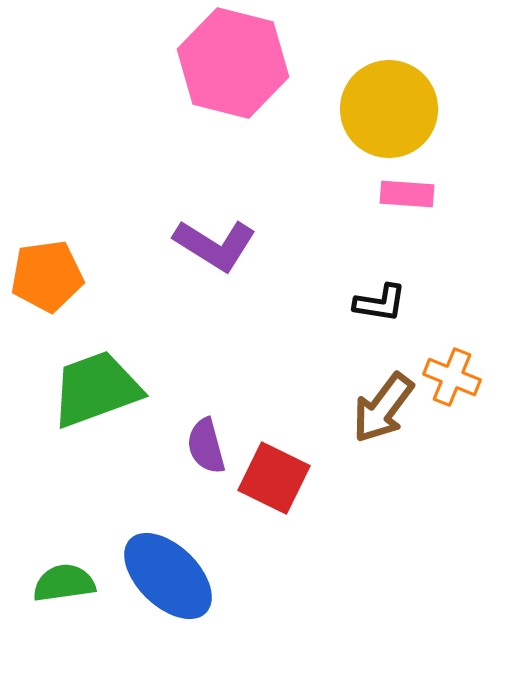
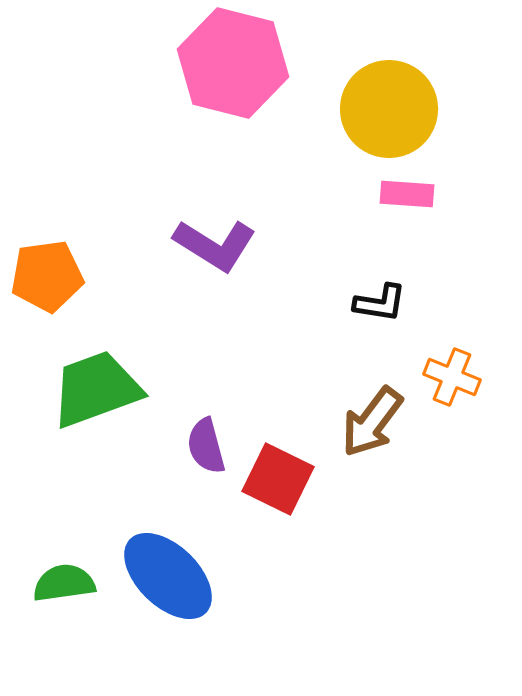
brown arrow: moved 11 px left, 14 px down
red square: moved 4 px right, 1 px down
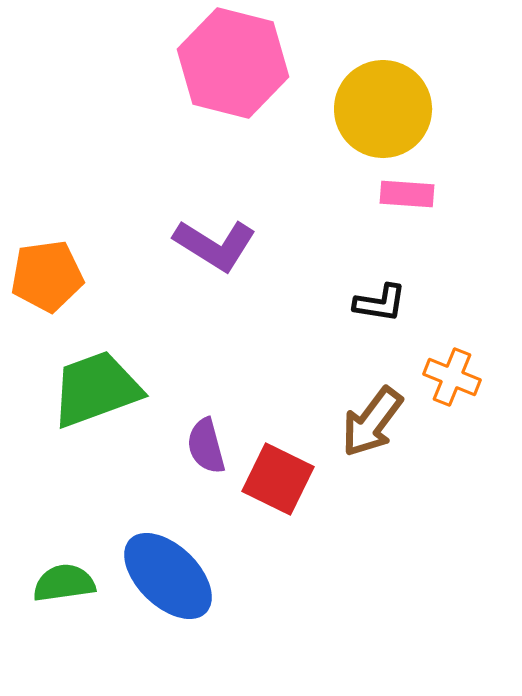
yellow circle: moved 6 px left
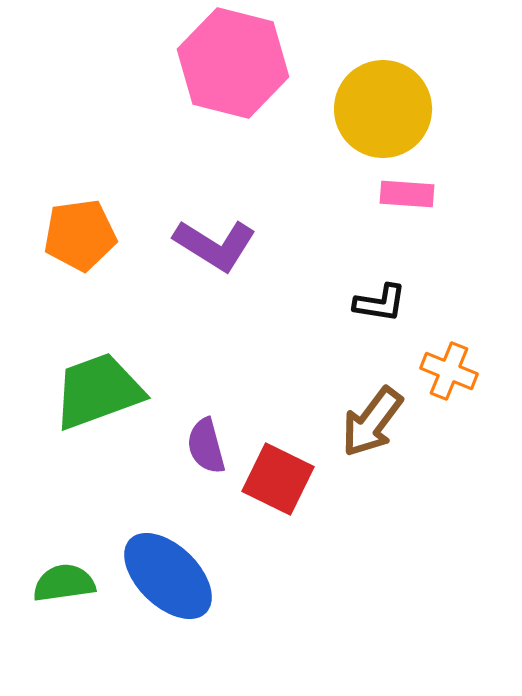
orange pentagon: moved 33 px right, 41 px up
orange cross: moved 3 px left, 6 px up
green trapezoid: moved 2 px right, 2 px down
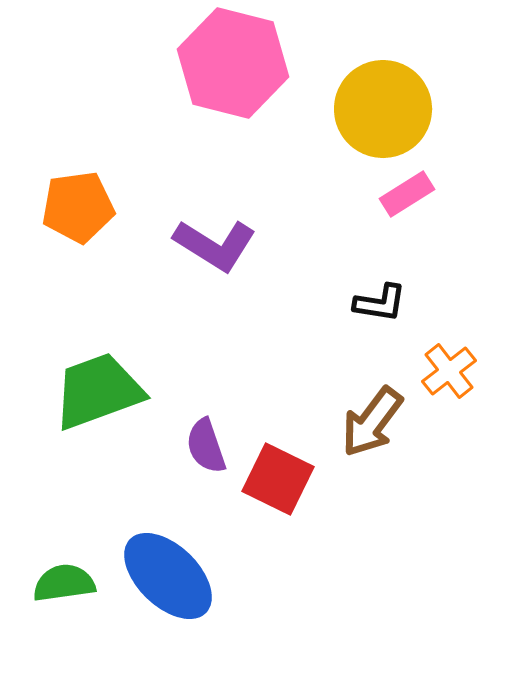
pink rectangle: rotated 36 degrees counterclockwise
orange pentagon: moved 2 px left, 28 px up
orange cross: rotated 30 degrees clockwise
purple semicircle: rotated 4 degrees counterclockwise
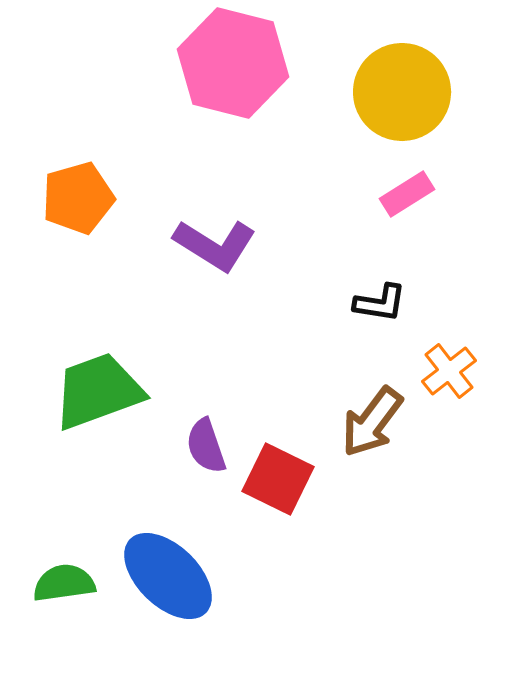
yellow circle: moved 19 px right, 17 px up
orange pentagon: moved 9 px up; rotated 8 degrees counterclockwise
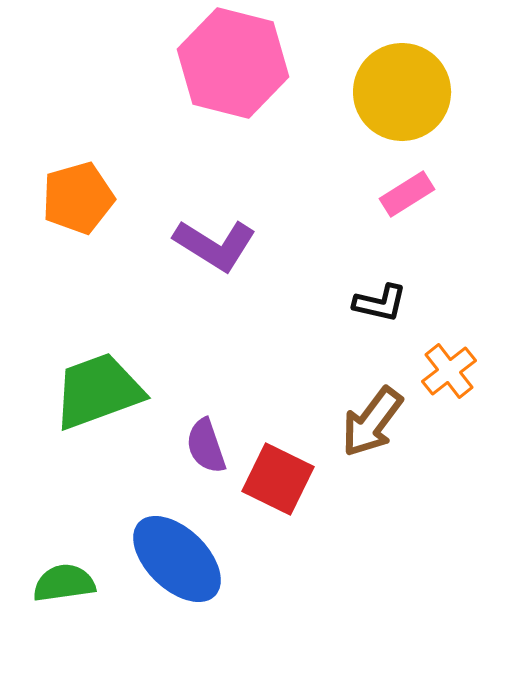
black L-shape: rotated 4 degrees clockwise
blue ellipse: moved 9 px right, 17 px up
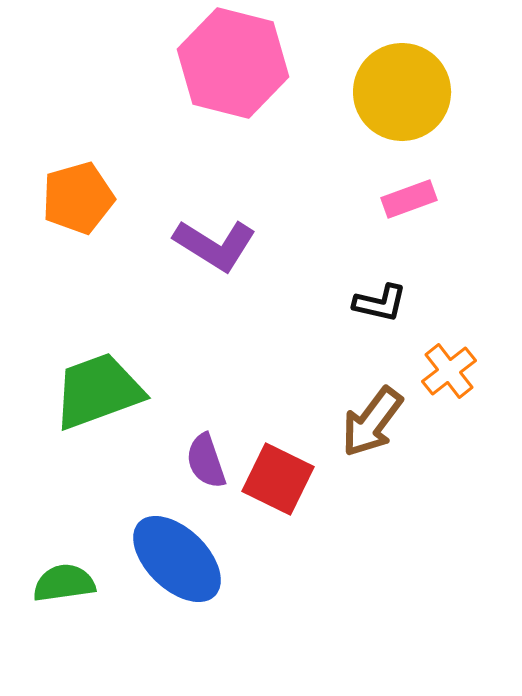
pink rectangle: moved 2 px right, 5 px down; rotated 12 degrees clockwise
purple semicircle: moved 15 px down
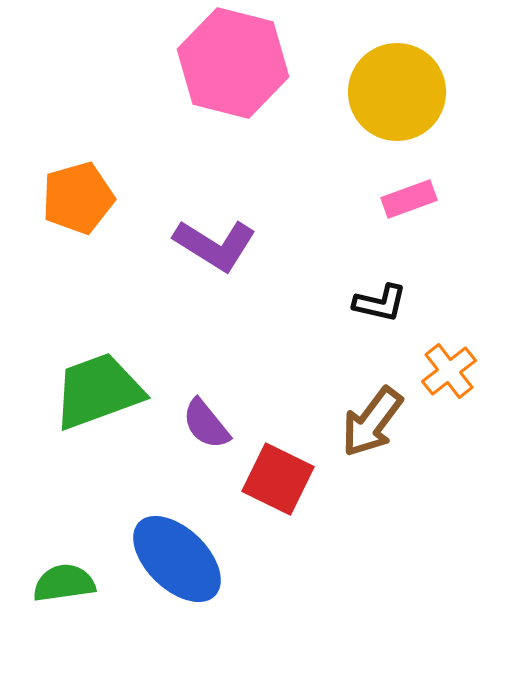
yellow circle: moved 5 px left
purple semicircle: moved 37 px up; rotated 20 degrees counterclockwise
